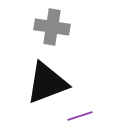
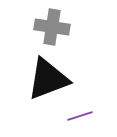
black triangle: moved 1 px right, 4 px up
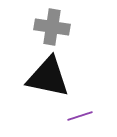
black triangle: moved 2 px up; rotated 33 degrees clockwise
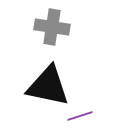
black triangle: moved 9 px down
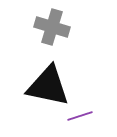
gray cross: rotated 8 degrees clockwise
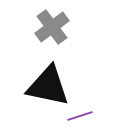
gray cross: rotated 36 degrees clockwise
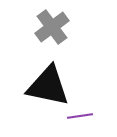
purple line: rotated 10 degrees clockwise
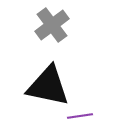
gray cross: moved 2 px up
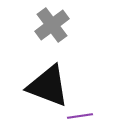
black triangle: rotated 9 degrees clockwise
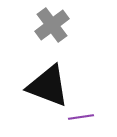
purple line: moved 1 px right, 1 px down
